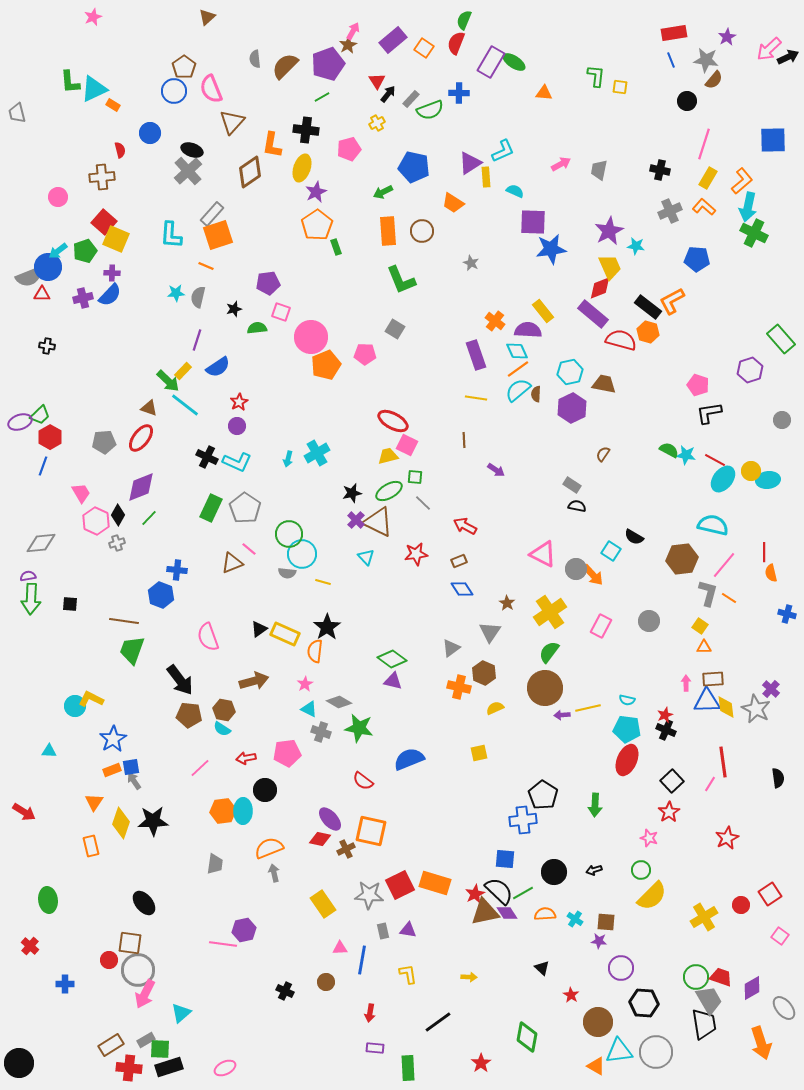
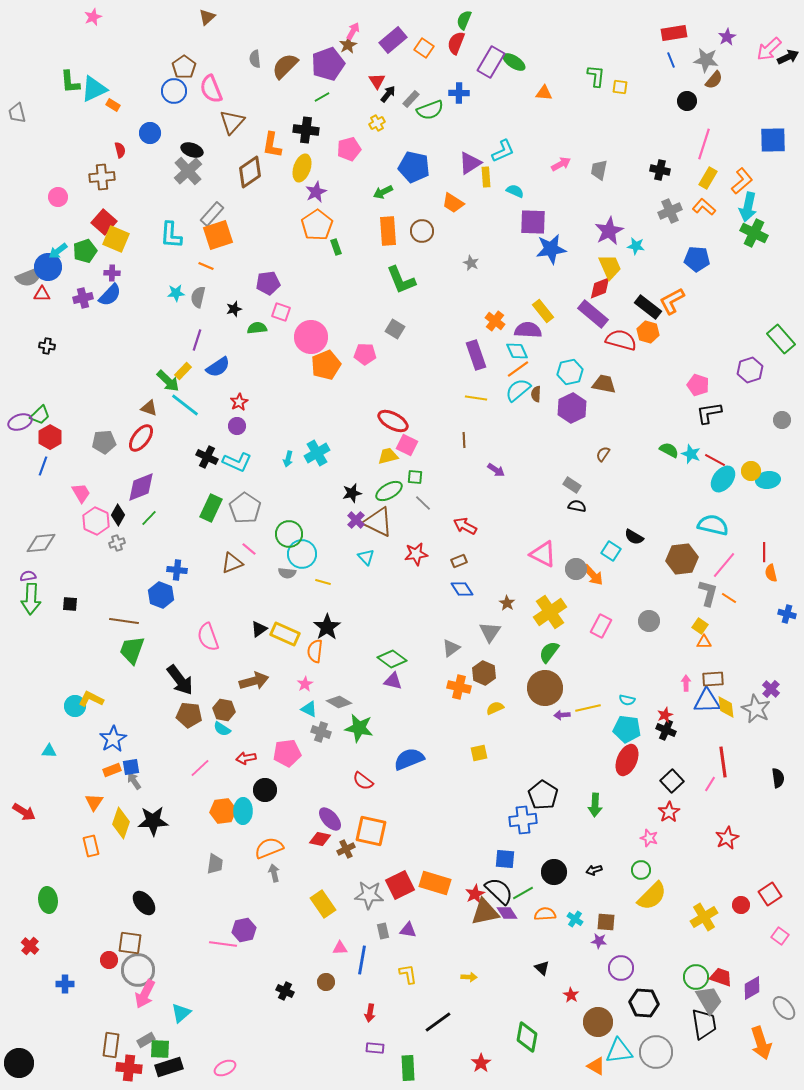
cyan star at (686, 455): moved 5 px right, 1 px up; rotated 12 degrees clockwise
orange triangle at (704, 647): moved 5 px up
brown rectangle at (111, 1045): rotated 50 degrees counterclockwise
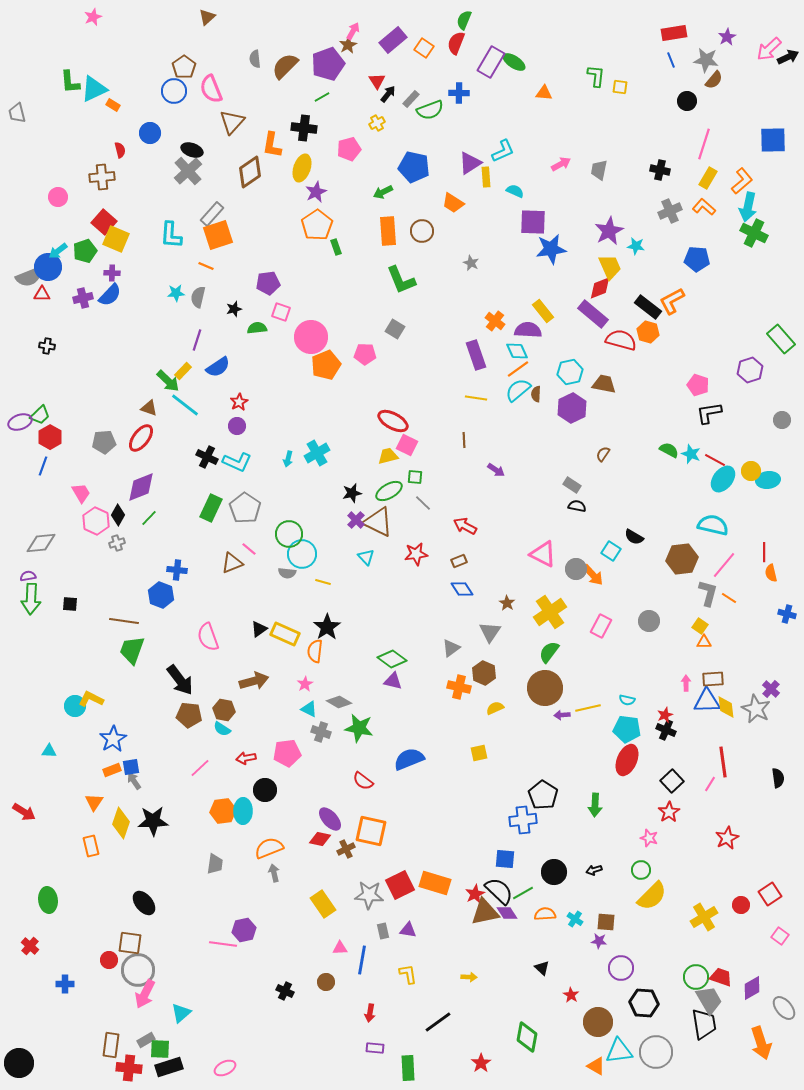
black cross at (306, 130): moved 2 px left, 2 px up
